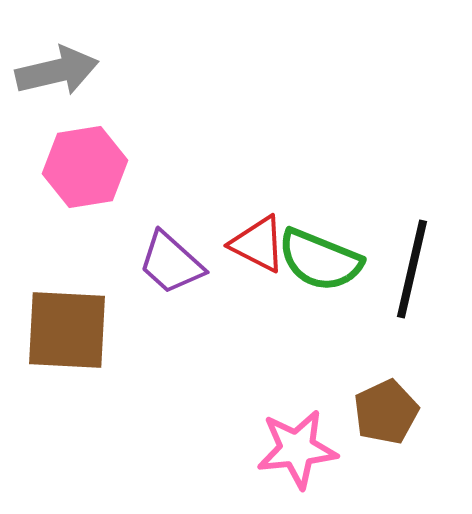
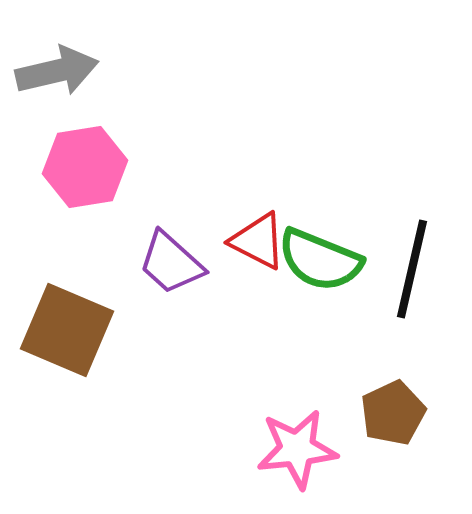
red triangle: moved 3 px up
brown square: rotated 20 degrees clockwise
brown pentagon: moved 7 px right, 1 px down
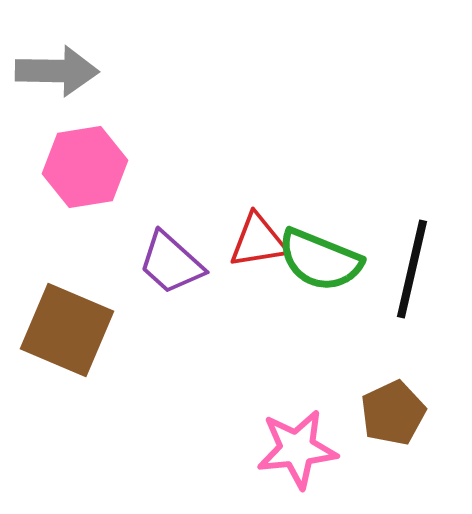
gray arrow: rotated 14 degrees clockwise
red triangle: rotated 36 degrees counterclockwise
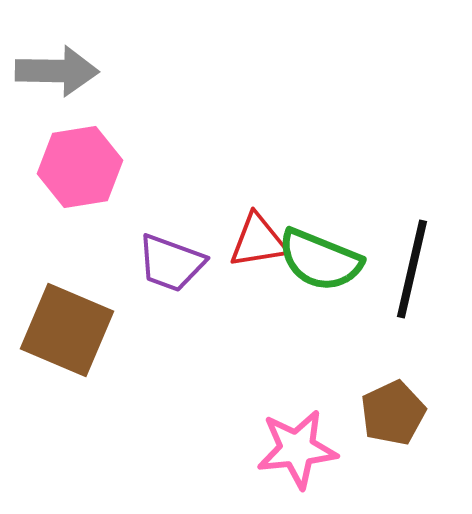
pink hexagon: moved 5 px left
purple trapezoid: rotated 22 degrees counterclockwise
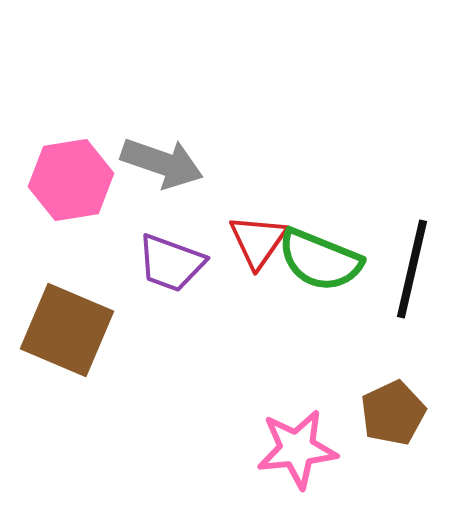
gray arrow: moved 105 px right, 92 px down; rotated 18 degrees clockwise
pink hexagon: moved 9 px left, 13 px down
red triangle: rotated 46 degrees counterclockwise
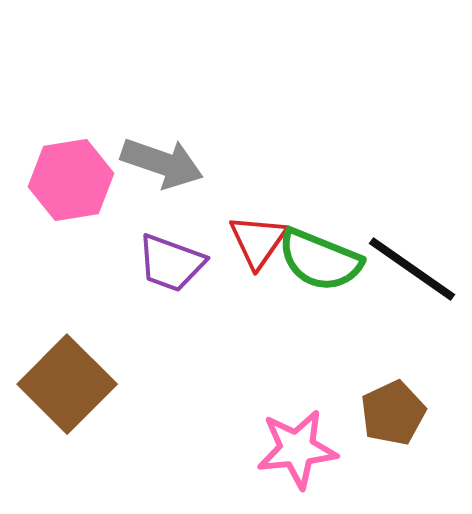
black line: rotated 68 degrees counterclockwise
brown square: moved 54 px down; rotated 22 degrees clockwise
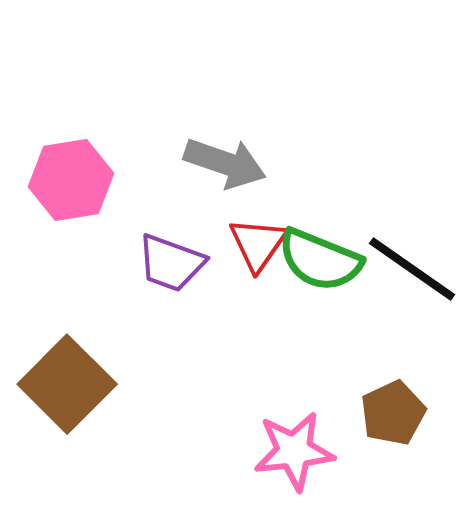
gray arrow: moved 63 px right
red triangle: moved 3 px down
pink star: moved 3 px left, 2 px down
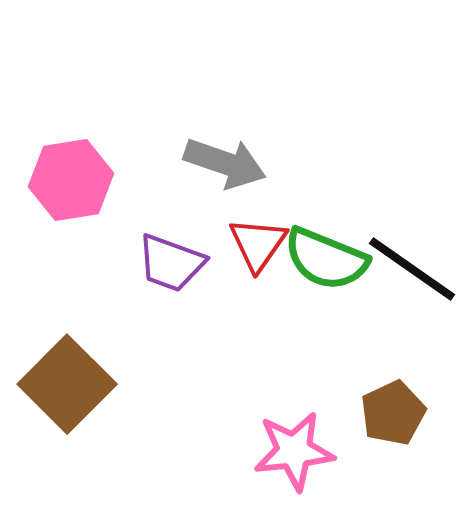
green semicircle: moved 6 px right, 1 px up
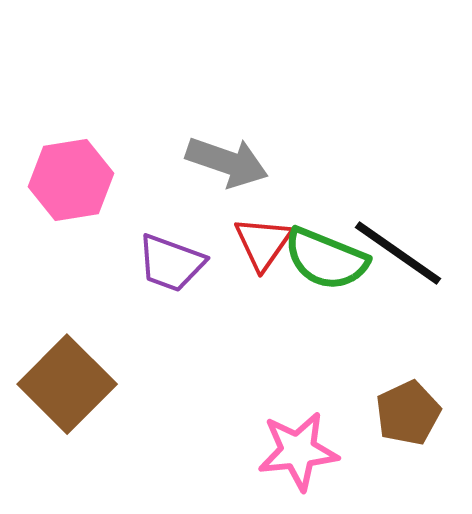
gray arrow: moved 2 px right, 1 px up
red triangle: moved 5 px right, 1 px up
black line: moved 14 px left, 16 px up
brown pentagon: moved 15 px right
pink star: moved 4 px right
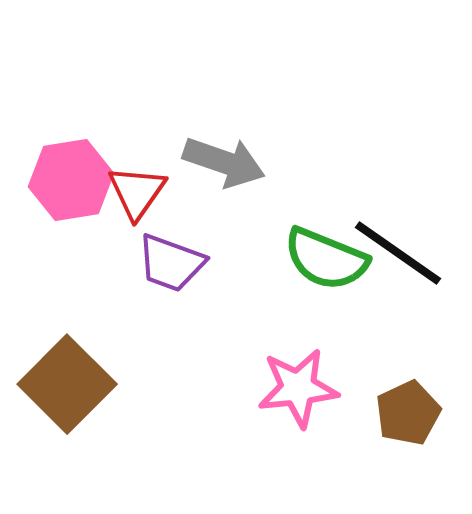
gray arrow: moved 3 px left
red triangle: moved 126 px left, 51 px up
pink star: moved 63 px up
